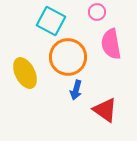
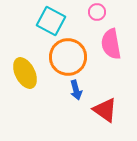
blue arrow: rotated 30 degrees counterclockwise
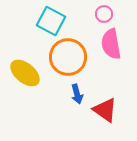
pink circle: moved 7 px right, 2 px down
yellow ellipse: rotated 24 degrees counterclockwise
blue arrow: moved 1 px right, 4 px down
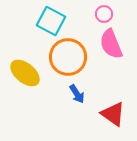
pink semicircle: rotated 12 degrees counterclockwise
blue arrow: rotated 18 degrees counterclockwise
red triangle: moved 8 px right, 4 px down
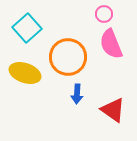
cyan square: moved 24 px left, 7 px down; rotated 20 degrees clockwise
yellow ellipse: rotated 20 degrees counterclockwise
blue arrow: rotated 36 degrees clockwise
red triangle: moved 4 px up
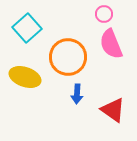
yellow ellipse: moved 4 px down
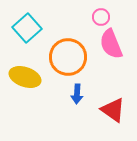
pink circle: moved 3 px left, 3 px down
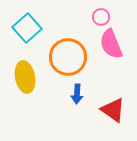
yellow ellipse: rotated 60 degrees clockwise
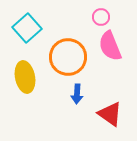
pink semicircle: moved 1 px left, 2 px down
red triangle: moved 3 px left, 4 px down
